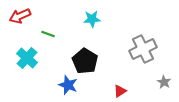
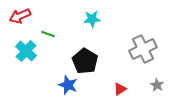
cyan cross: moved 1 px left, 7 px up
gray star: moved 7 px left, 3 px down
red triangle: moved 2 px up
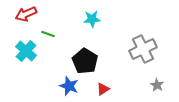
red arrow: moved 6 px right, 2 px up
blue star: moved 1 px right, 1 px down
red triangle: moved 17 px left
